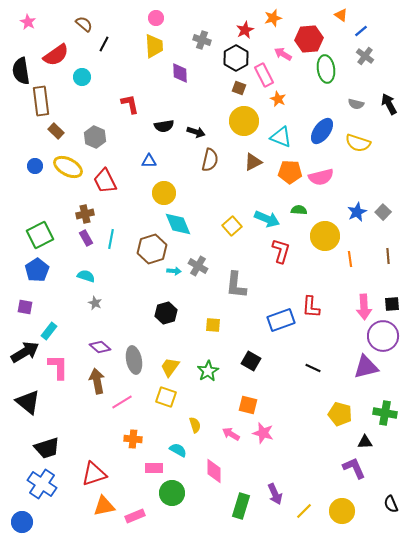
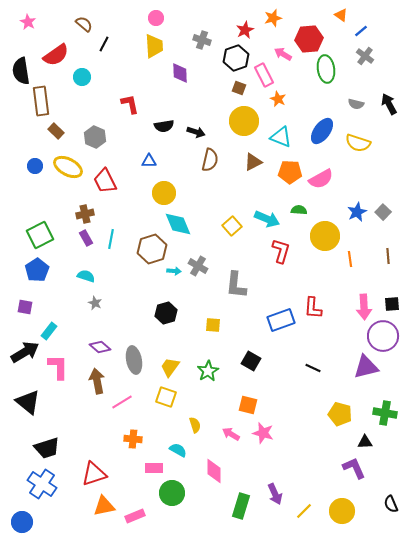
black hexagon at (236, 58): rotated 10 degrees clockwise
pink semicircle at (321, 177): moved 2 px down; rotated 15 degrees counterclockwise
red L-shape at (311, 307): moved 2 px right, 1 px down
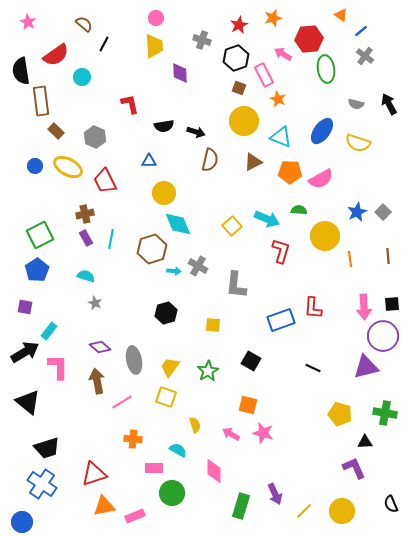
red star at (245, 30): moved 6 px left, 5 px up
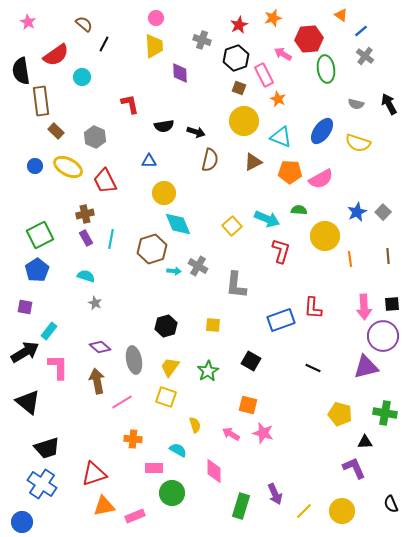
black hexagon at (166, 313): moved 13 px down
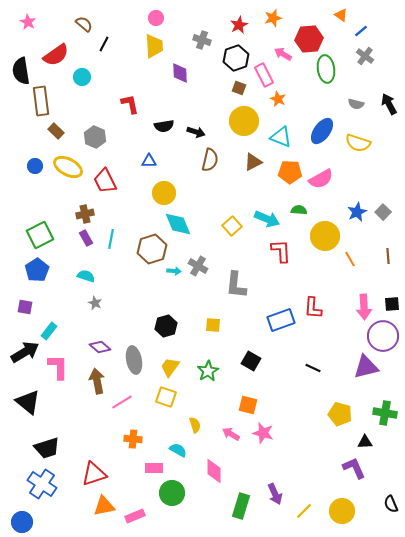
red L-shape at (281, 251): rotated 20 degrees counterclockwise
orange line at (350, 259): rotated 21 degrees counterclockwise
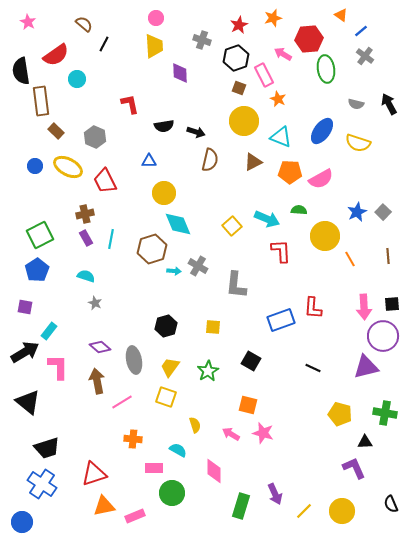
cyan circle at (82, 77): moved 5 px left, 2 px down
yellow square at (213, 325): moved 2 px down
